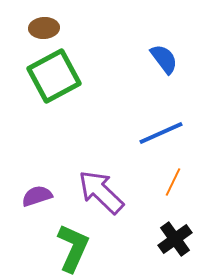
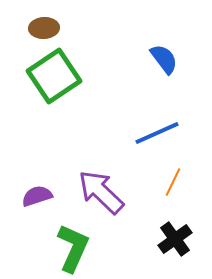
green square: rotated 6 degrees counterclockwise
blue line: moved 4 px left
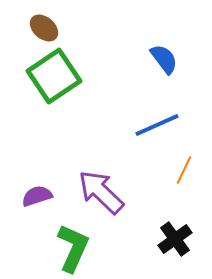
brown ellipse: rotated 44 degrees clockwise
blue line: moved 8 px up
orange line: moved 11 px right, 12 px up
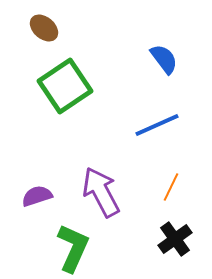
green square: moved 11 px right, 10 px down
orange line: moved 13 px left, 17 px down
purple arrow: rotated 18 degrees clockwise
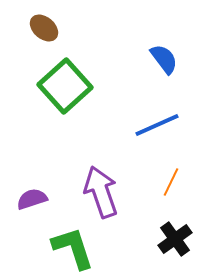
green square: rotated 8 degrees counterclockwise
orange line: moved 5 px up
purple arrow: rotated 9 degrees clockwise
purple semicircle: moved 5 px left, 3 px down
green L-shape: rotated 42 degrees counterclockwise
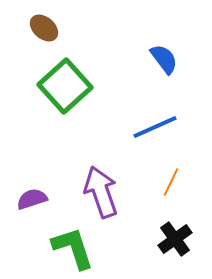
blue line: moved 2 px left, 2 px down
